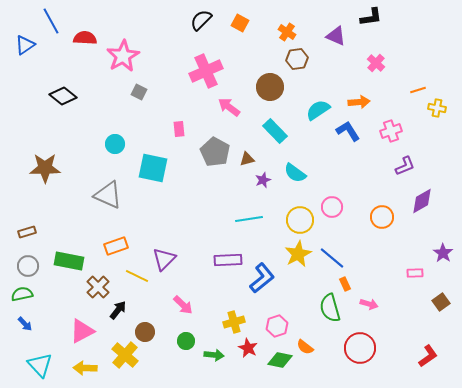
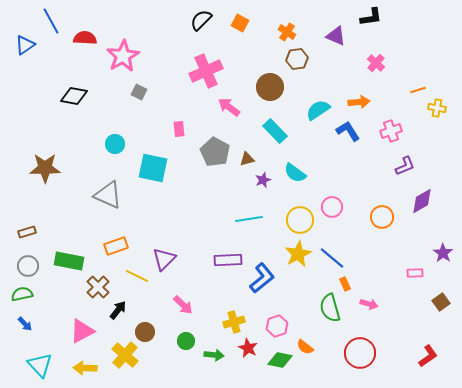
black diamond at (63, 96): moved 11 px right; rotated 28 degrees counterclockwise
red circle at (360, 348): moved 5 px down
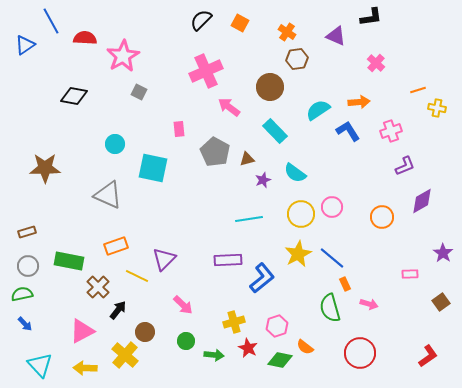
yellow circle at (300, 220): moved 1 px right, 6 px up
pink rectangle at (415, 273): moved 5 px left, 1 px down
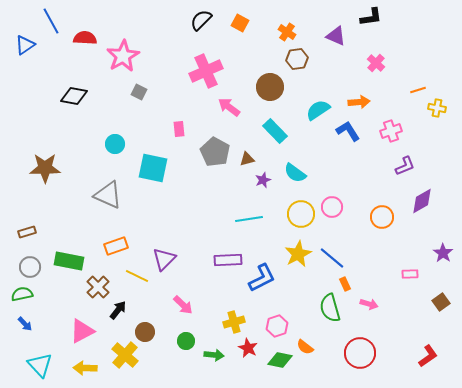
gray circle at (28, 266): moved 2 px right, 1 px down
blue L-shape at (262, 278): rotated 12 degrees clockwise
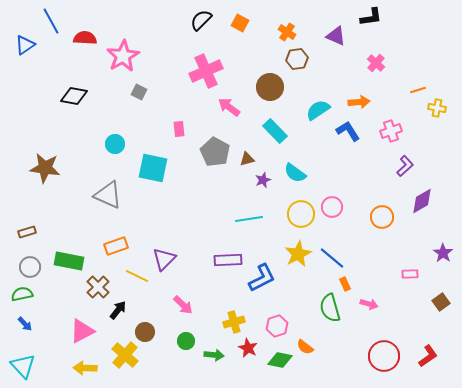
purple L-shape at (405, 166): rotated 20 degrees counterclockwise
brown star at (45, 168): rotated 8 degrees clockwise
red circle at (360, 353): moved 24 px right, 3 px down
cyan triangle at (40, 365): moved 17 px left, 1 px down
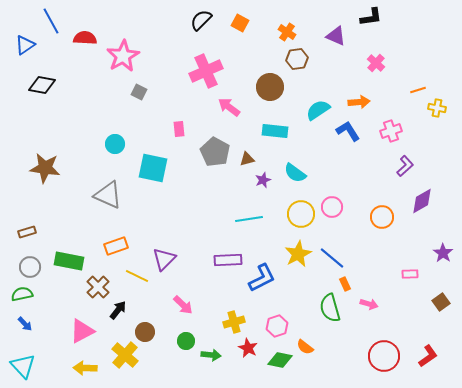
black diamond at (74, 96): moved 32 px left, 11 px up
cyan rectangle at (275, 131): rotated 40 degrees counterclockwise
green arrow at (214, 355): moved 3 px left
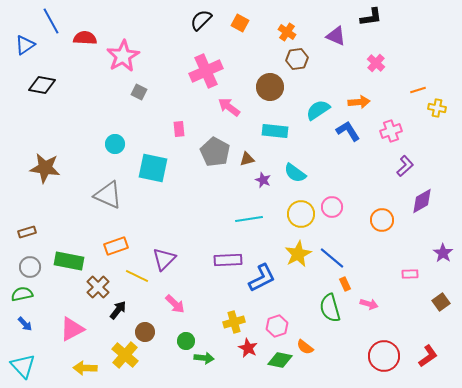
purple star at (263, 180): rotated 28 degrees counterclockwise
orange circle at (382, 217): moved 3 px down
pink arrow at (183, 305): moved 8 px left, 1 px up
pink triangle at (82, 331): moved 10 px left, 2 px up
green arrow at (211, 355): moved 7 px left, 3 px down
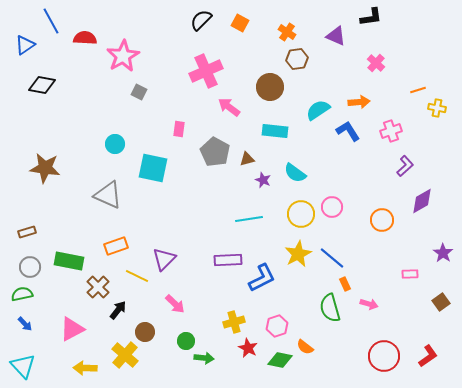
pink rectangle at (179, 129): rotated 14 degrees clockwise
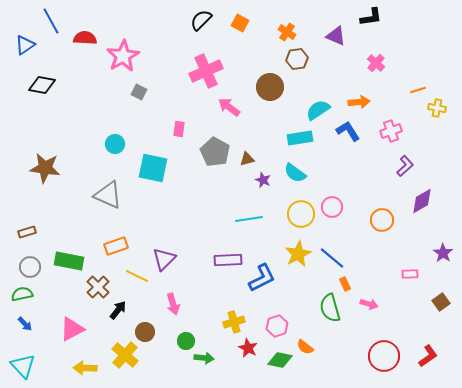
cyan rectangle at (275, 131): moved 25 px right, 7 px down; rotated 15 degrees counterclockwise
pink arrow at (175, 304): moved 2 px left; rotated 30 degrees clockwise
